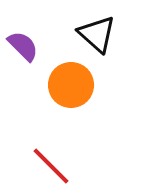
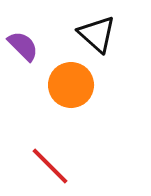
red line: moved 1 px left
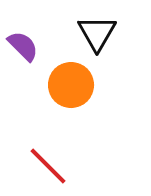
black triangle: moved 1 px up; rotated 18 degrees clockwise
red line: moved 2 px left
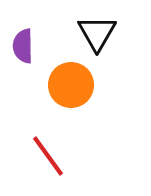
purple semicircle: rotated 136 degrees counterclockwise
red line: moved 10 px up; rotated 9 degrees clockwise
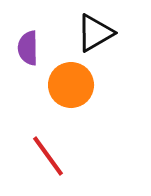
black triangle: moved 2 px left; rotated 30 degrees clockwise
purple semicircle: moved 5 px right, 2 px down
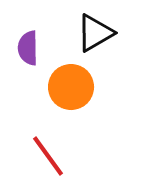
orange circle: moved 2 px down
